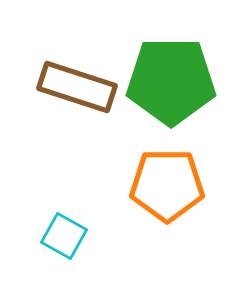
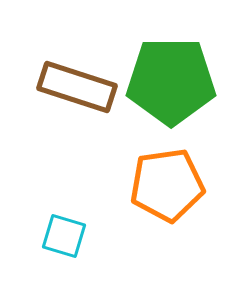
orange pentagon: rotated 8 degrees counterclockwise
cyan square: rotated 12 degrees counterclockwise
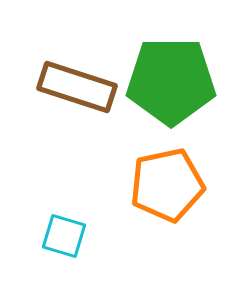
orange pentagon: rotated 4 degrees counterclockwise
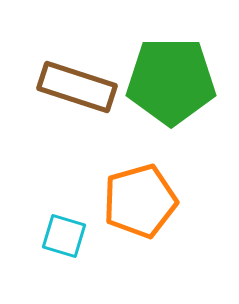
orange pentagon: moved 27 px left, 16 px down; rotated 4 degrees counterclockwise
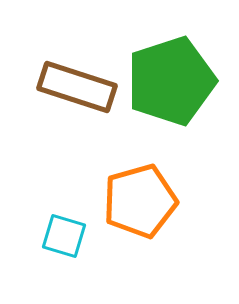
green pentagon: rotated 18 degrees counterclockwise
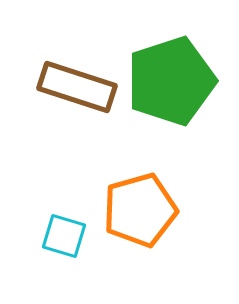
orange pentagon: moved 9 px down
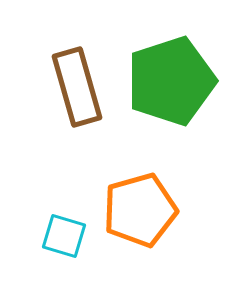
brown rectangle: rotated 56 degrees clockwise
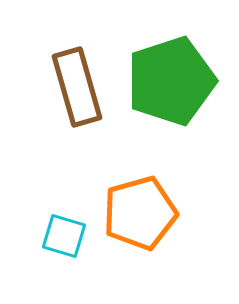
orange pentagon: moved 3 px down
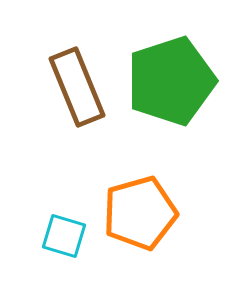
brown rectangle: rotated 6 degrees counterclockwise
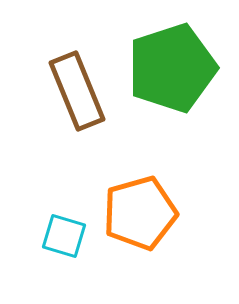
green pentagon: moved 1 px right, 13 px up
brown rectangle: moved 4 px down
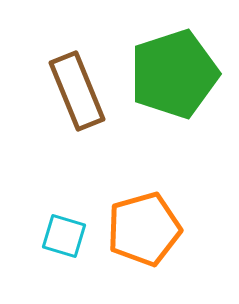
green pentagon: moved 2 px right, 6 px down
orange pentagon: moved 4 px right, 16 px down
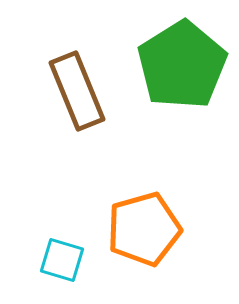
green pentagon: moved 8 px right, 9 px up; rotated 14 degrees counterclockwise
cyan square: moved 2 px left, 24 px down
